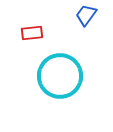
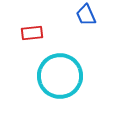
blue trapezoid: rotated 60 degrees counterclockwise
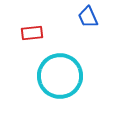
blue trapezoid: moved 2 px right, 2 px down
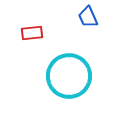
cyan circle: moved 9 px right
